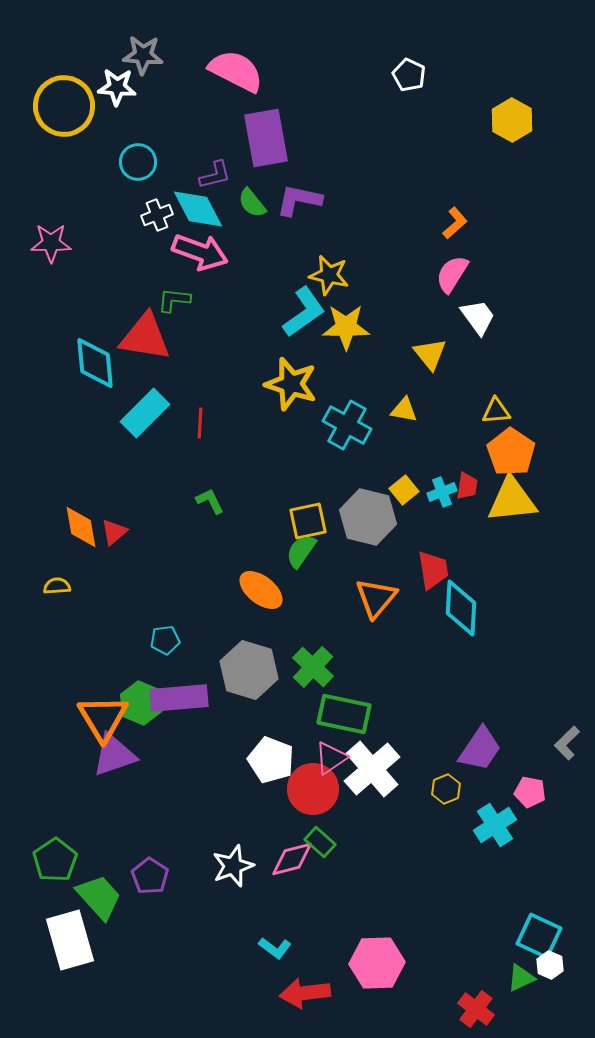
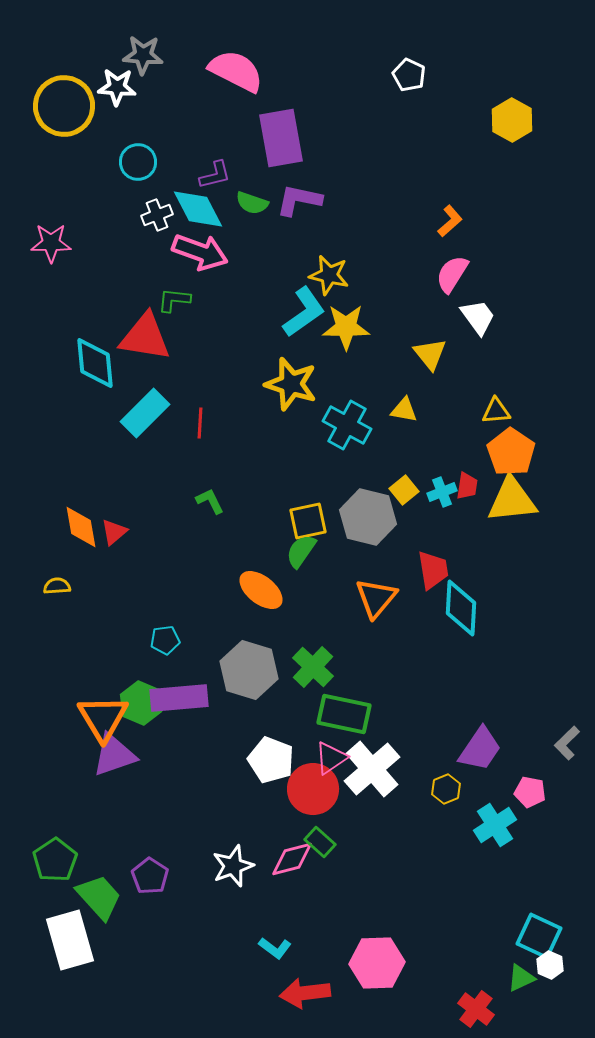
purple rectangle at (266, 138): moved 15 px right
green semicircle at (252, 203): rotated 32 degrees counterclockwise
orange L-shape at (455, 223): moved 5 px left, 2 px up
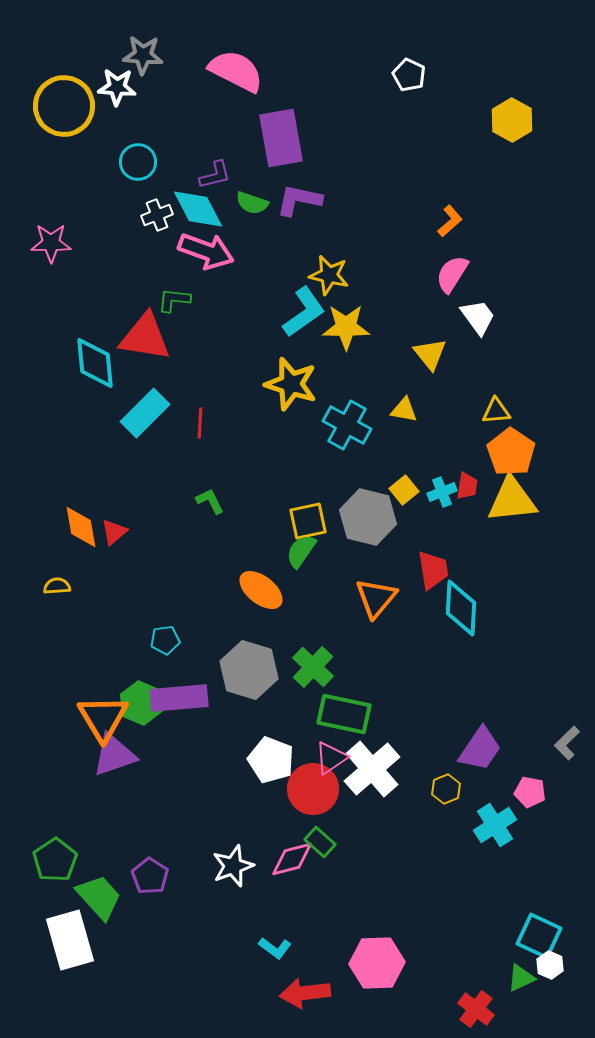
pink arrow at (200, 252): moved 6 px right, 1 px up
